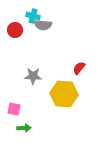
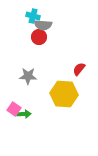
red circle: moved 24 px right, 7 px down
red semicircle: moved 1 px down
gray star: moved 5 px left
pink square: rotated 24 degrees clockwise
green arrow: moved 14 px up
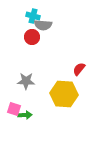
red circle: moved 7 px left
gray star: moved 2 px left, 5 px down
pink square: rotated 16 degrees counterclockwise
green arrow: moved 1 px right, 1 px down
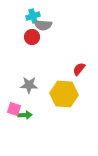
cyan cross: rotated 32 degrees counterclockwise
gray star: moved 3 px right, 4 px down
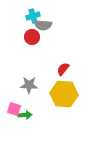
red semicircle: moved 16 px left
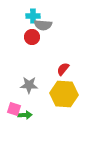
cyan cross: rotated 16 degrees clockwise
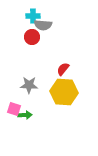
yellow hexagon: moved 2 px up
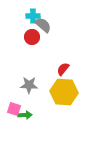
gray semicircle: rotated 144 degrees counterclockwise
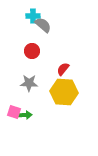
red circle: moved 14 px down
gray star: moved 2 px up
pink square: moved 3 px down
